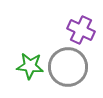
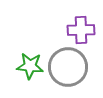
purple cross: rotated 28 degrees counterclockwise
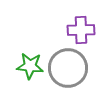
gray circle: moved 1 px down
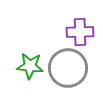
purple cross: moved 1 px left, 2 px down
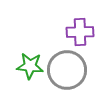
gray circle: moved 1 px left, 2 px down
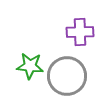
gray circle: moved 6 px down
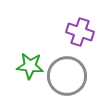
purple cross: rotated 20 degrees clockwise
